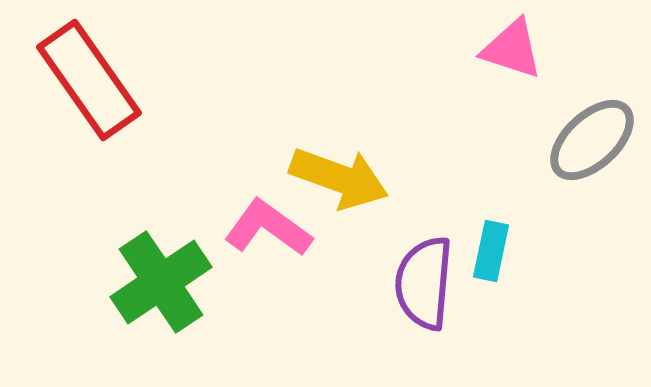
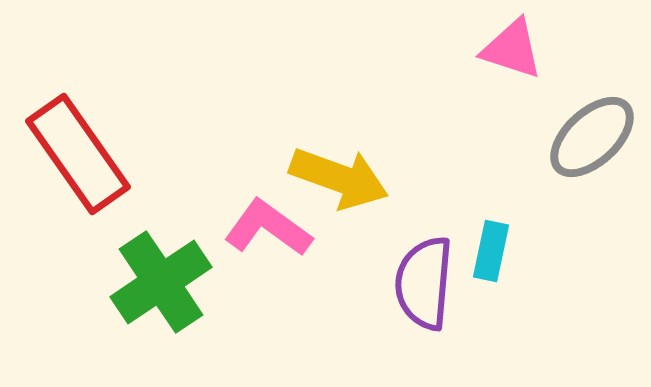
red rectangle: moved 11 px left, 74 px down
gray ellipse: moved 3 px up
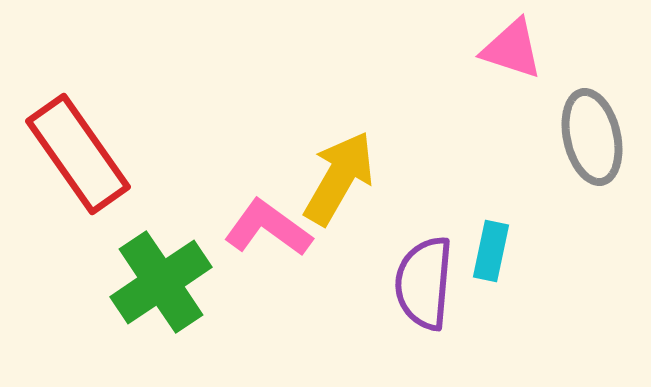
gray ellipse: rotated 60 degrees counterclockwise
yellow arrow: rotated 80 degrees counterclockwise
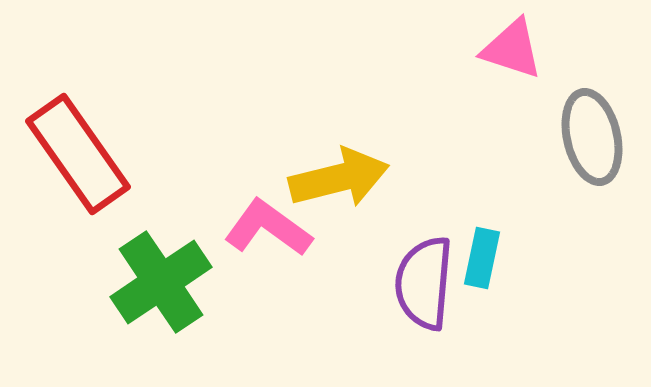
yellow arrow: rotated 46 degrees clockwise
cyan rectangle: moved 9 px left, 7 px down
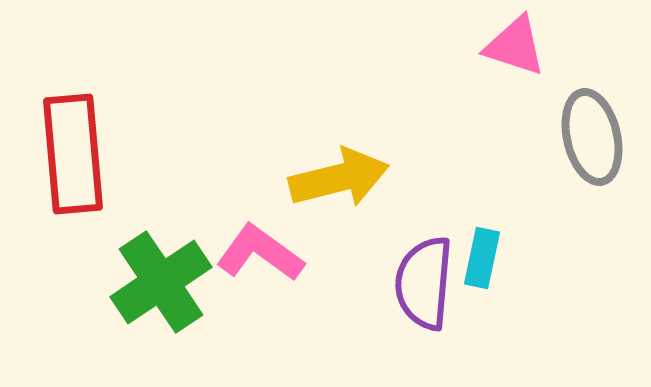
pink triangle: moved 3 px right, 3 px up
red rectangle: moved 5 px left; rotated 30 degrees clockwise
pink L-shape: moved 8 px left, 25 px down
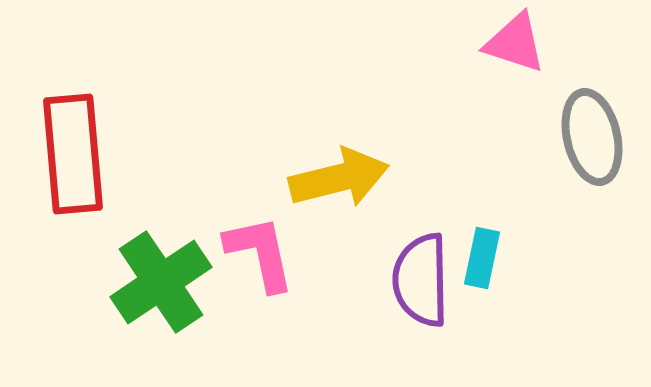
pink triangle: moved 3 px up
pink L-shape: rotated 42 degrees clockwise
purple semicircle: moved 3 px left, 3 px up; rotated 6 degrees counterclockwise
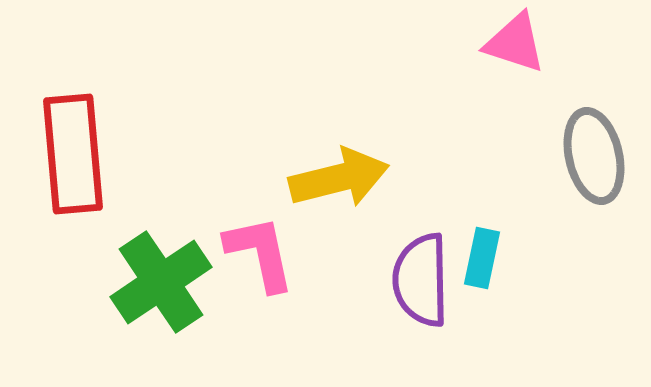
gray ellipse: moved 2 px right, 19 px down
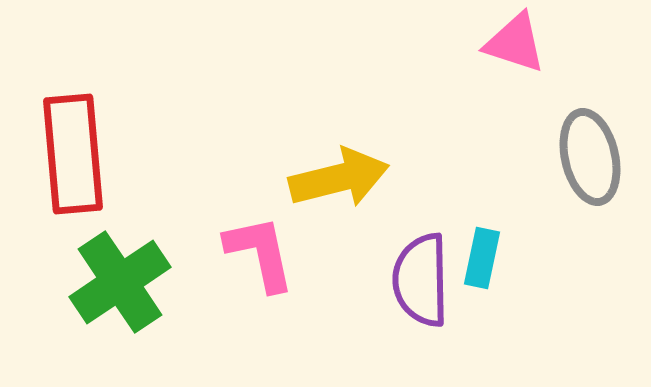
gray ellipse: moved 4 px left, 1 px down
green cross: moved 41 px left
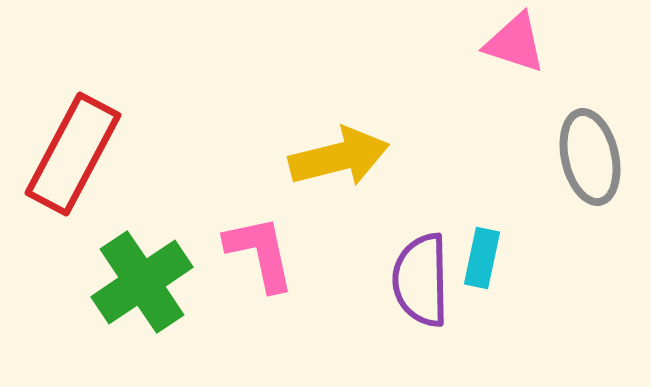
red rectangle: rotated 33 degrees clockwise
yellow arrow: moved 21 px up
green cross: moved 22 px right
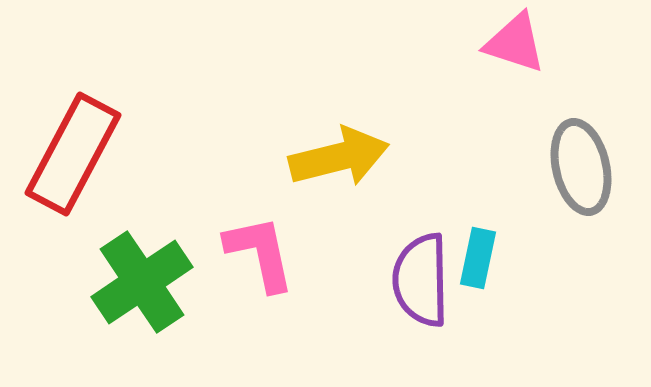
gray ellipse: moved 9 px left, 10 px down
cyan rectangle: moved 4 px left
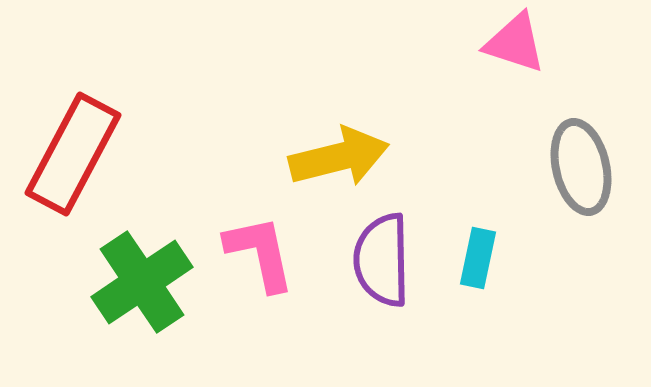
purple semicircle: moved 39 px left, 20 px up
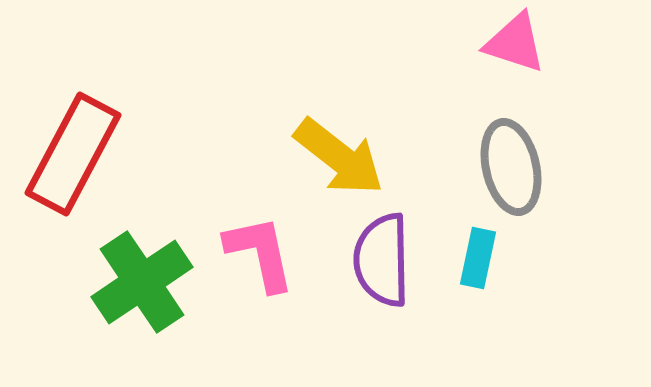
yellow arrow: rotated 52 degrees clockwise
gray ellipse: moved 70 px left
